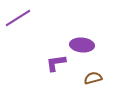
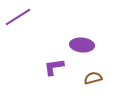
purple line: moved 1 px up
purple L-shape: moved 2 px left, 4 px down
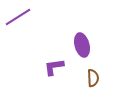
purple ellipse: rotated 70 degrees clockwise
brown semicircle: rotated 102 degrees clockwise
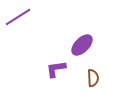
purple ellipse: rotated 60 degrees clockwise
purple L-shape: moved 2 px right, 2 px down
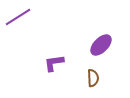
purple ellipse: moved 19 px right
purple L-shape: moved 2 px left, 6 px up
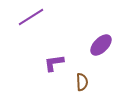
purple line: moved 13 px right
brown semicircle: moved 11 px left, 4 px down
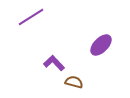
purple L-shape: rotated 55 degrees clockwise
brown semicircle: moved 8 px left; rotated 72 degrees counterclockwise
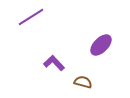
brown semicircle: moved 9 px right
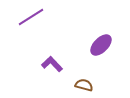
purple L-shape: moved 2 px left, 1 px down
brown semicircle: moved 1 px right, 3 px down
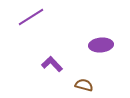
purple ellipse: rotated 40 degrees clockwise
